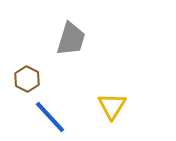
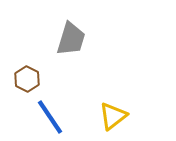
yellow triangle: moved 1 px right, 10 px down; rotated 20 degrees clockwise
blue line: rotated 9 degrees clockwise
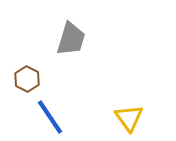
yellow triangle: moved 16 px right, 2 px down; rotated 28 degrees counterclockwise
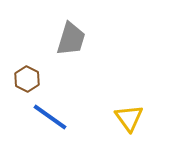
blue line: rotated 21 degrees counterclockwise
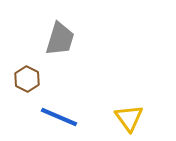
gray trapezoid: moved 11 px left
blue line: moved 9 px right; rotated 12 degrees counterclockwise
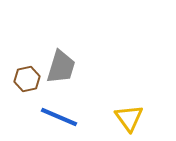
gray trapezoid: moved 1 px right, 28 px down
brown hexagon: rotated 20 degrees clockwise
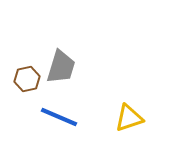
yellow triangle: rotated 48 degrees clockwise
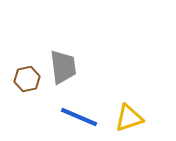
gray trapezoid: moved 2 px right; rotated 24 degrees counterclockwise
blue line: moved 20 px right
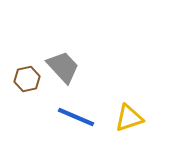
gray trapezoid: rotated 36 degrees counterclockwise
blue line: moved 3 px left
